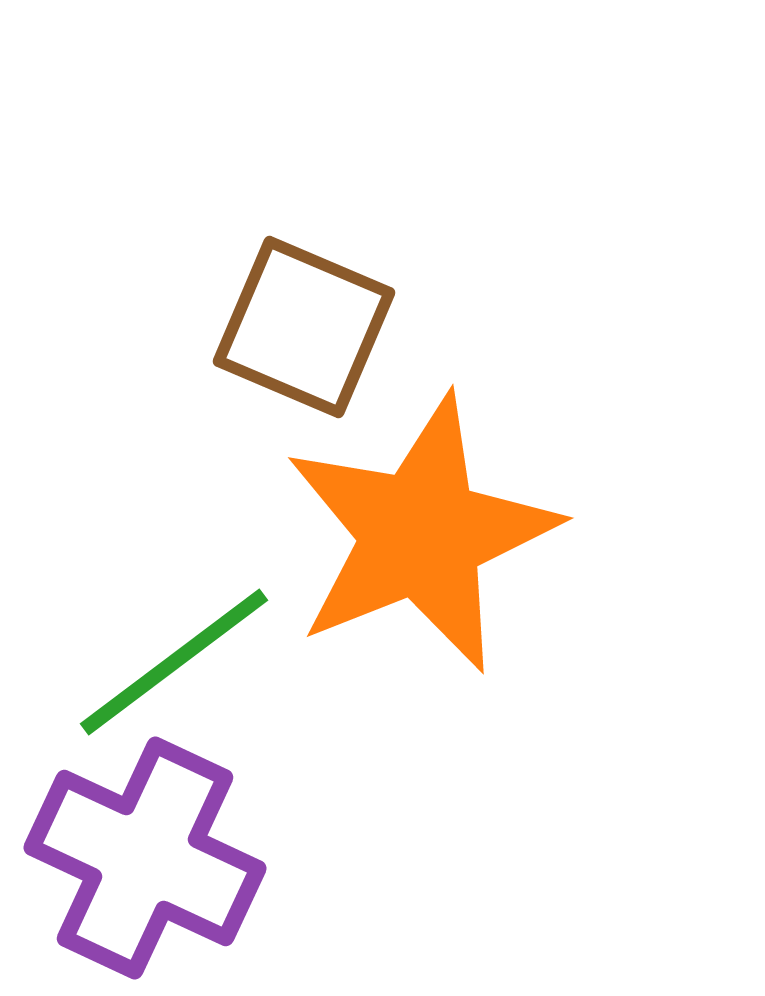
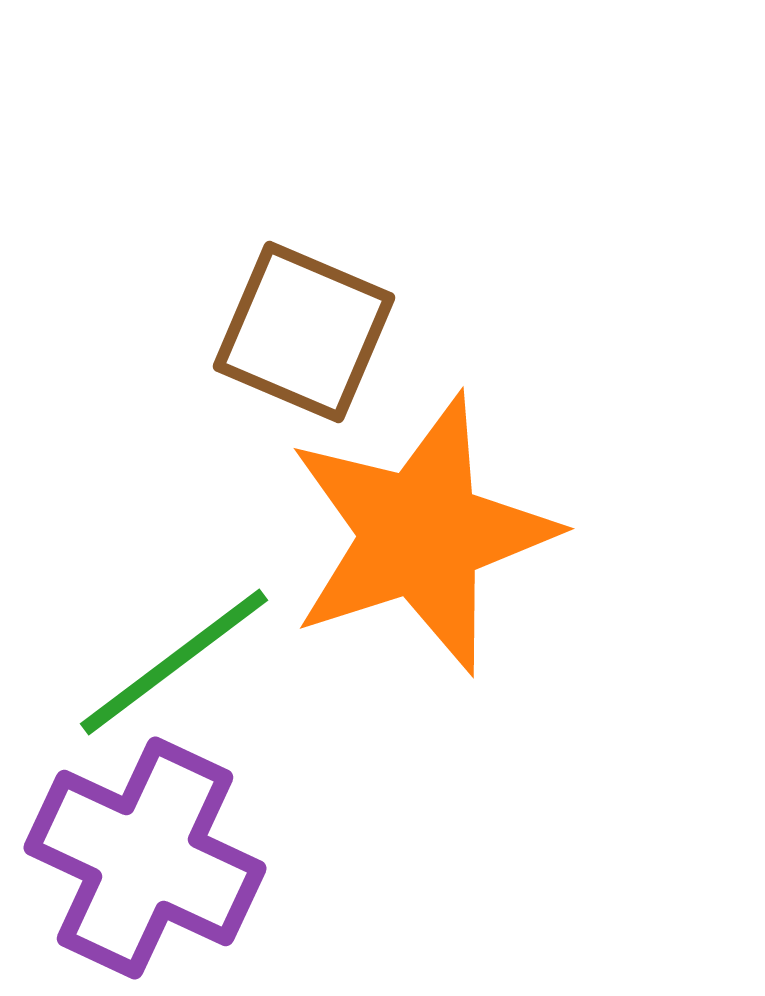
brown square: moved 5 px down
orange star: rotated 4 degrees clockwise
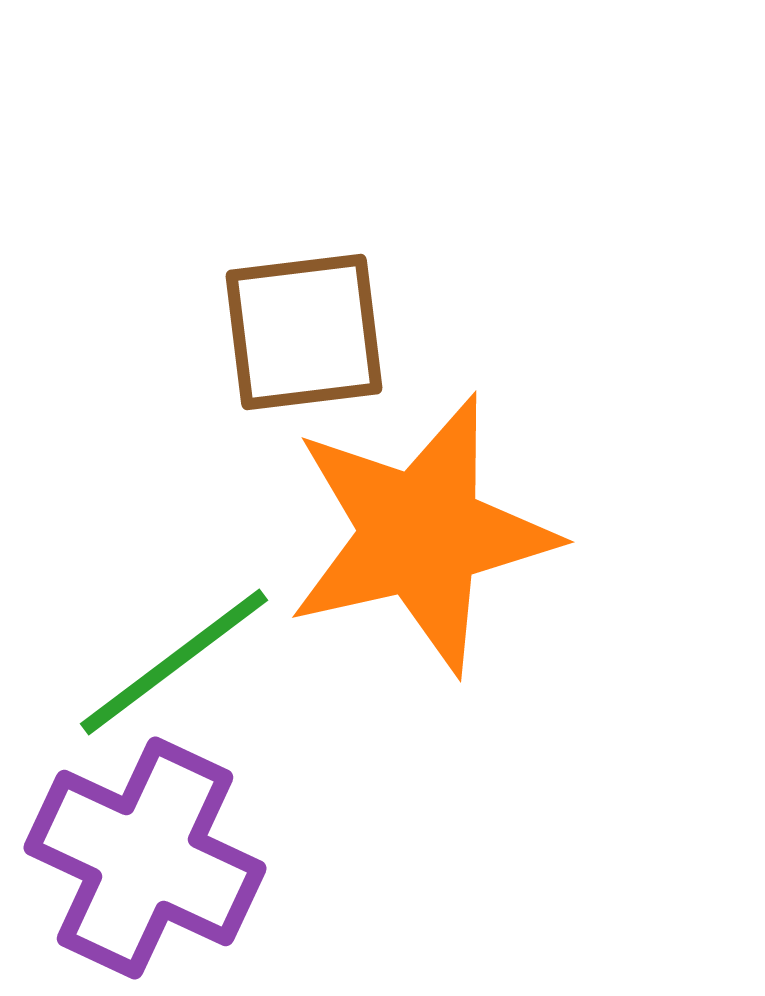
brown square: rotated 30 degrees counterclockwise
orange star: rotated 5 degrees clockwise
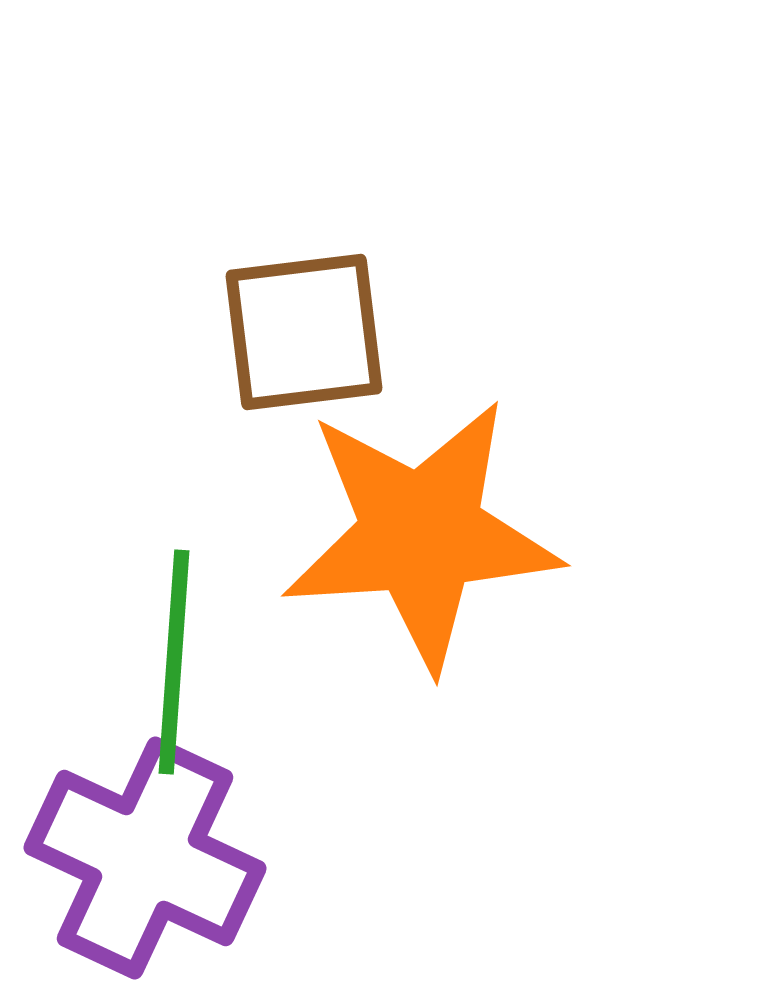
orange star: rotated 9 degrees clockwise
green line: rotated 49 degrees counterclockwise
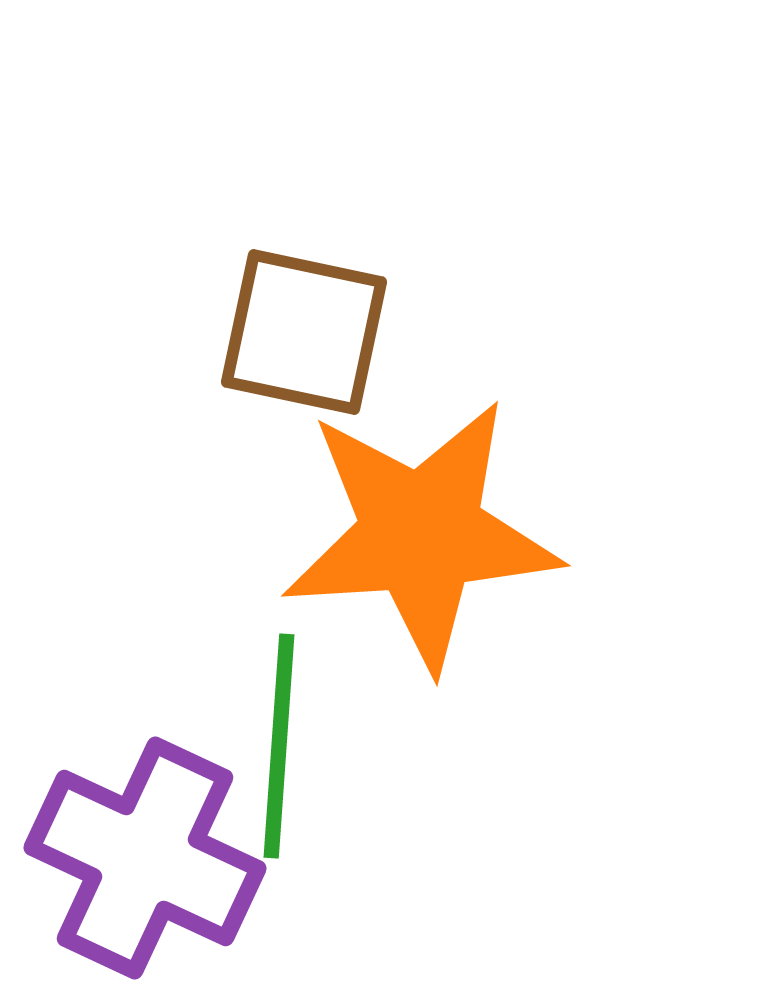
brown square: rotated 19 degrees clockwise
green line: moved 105 px right, 84 px down
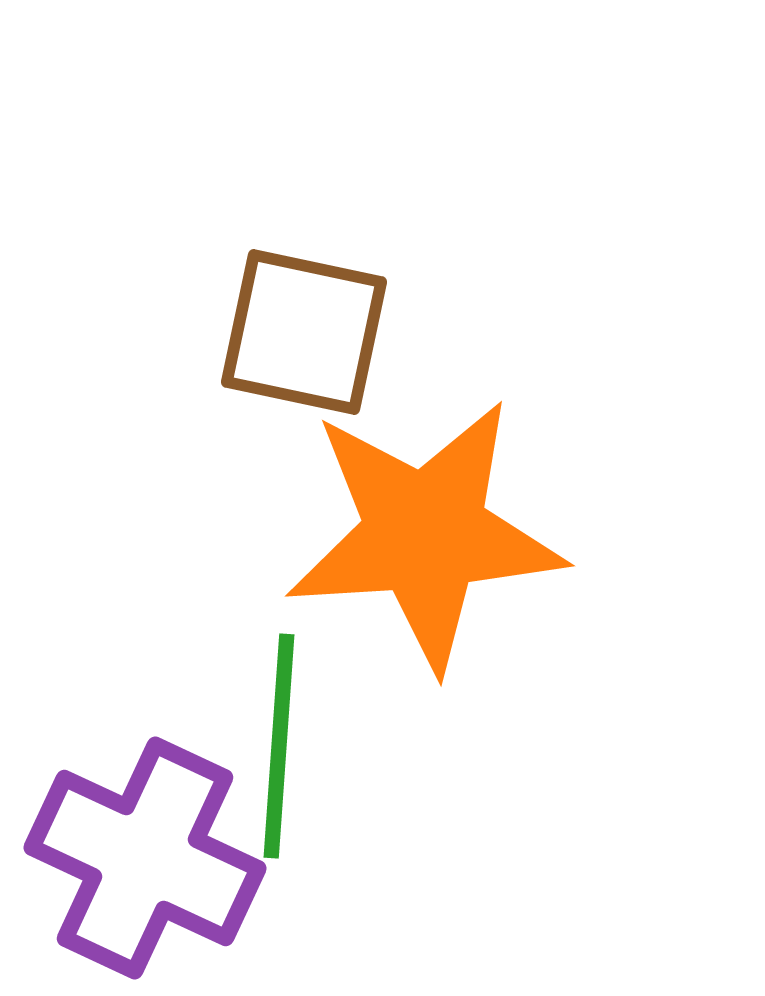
orange star: moved 4 px right
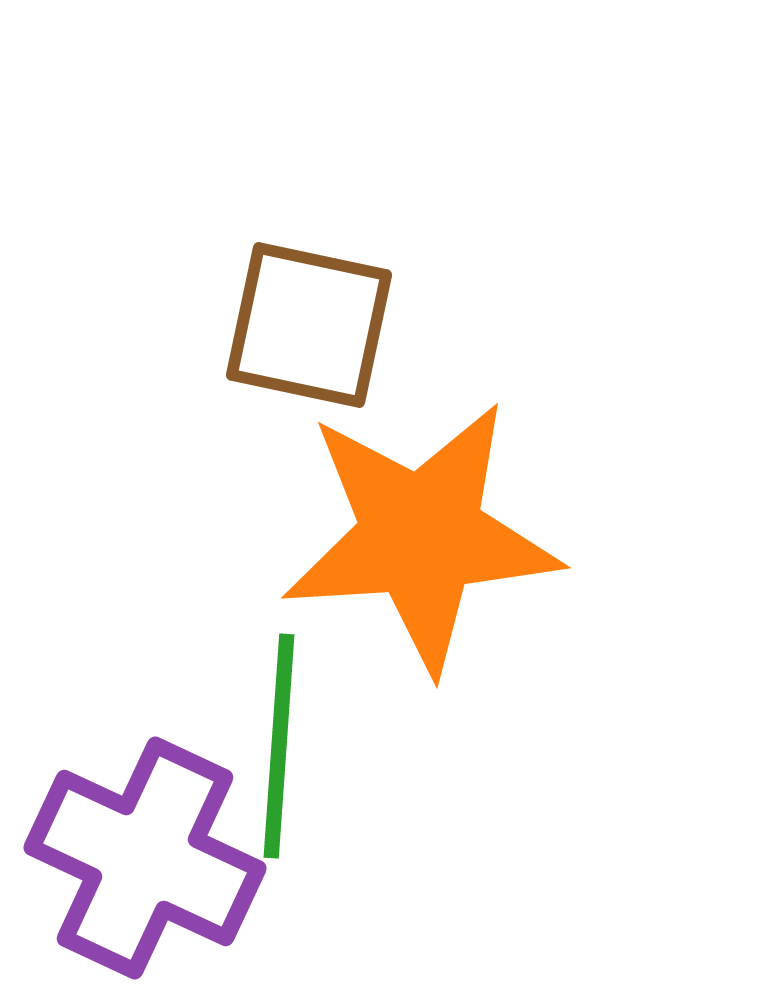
brown square: moved 5 px right, 7 px up
orange star: moved 4 px left, 2 px down
